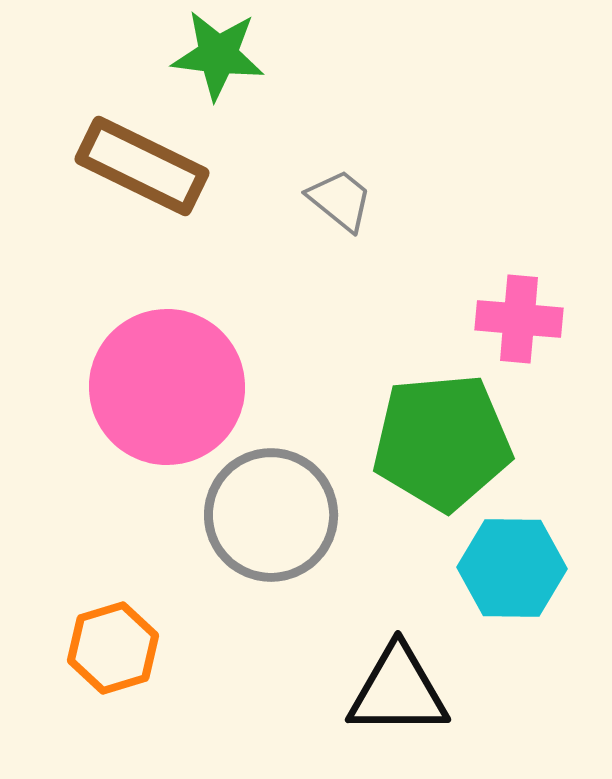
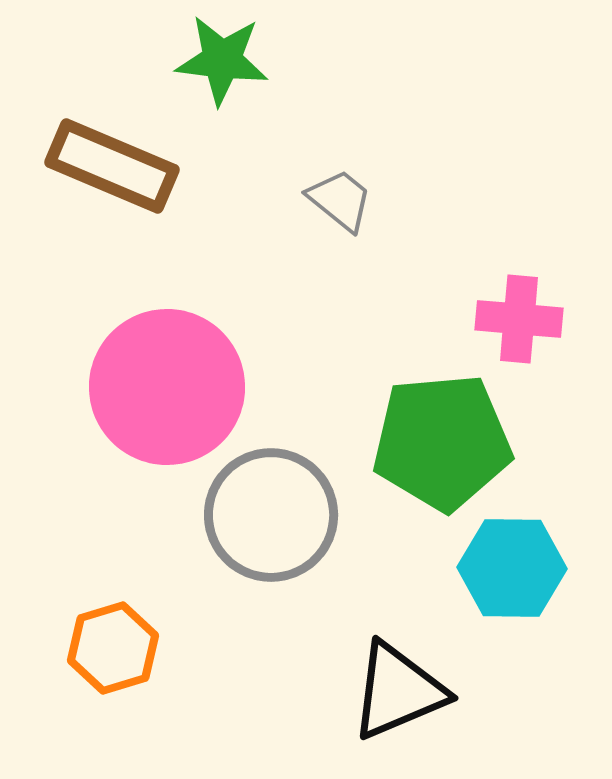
green star: moved 4 px right, 5 px down
brown rectangle: moved 30 px left; rotated 3 degrees counterclockwise
black triangle: rotated 23 degrees counterclockwise
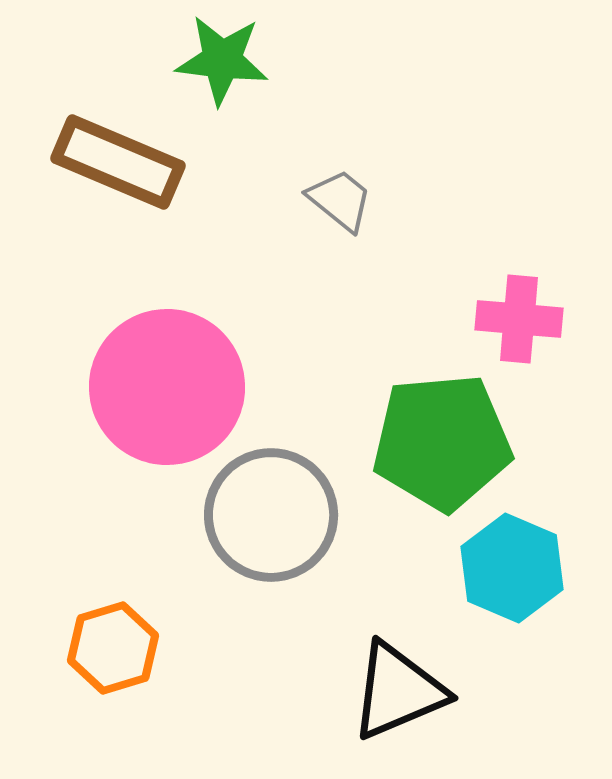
brown rectangle: moved 6 px right, 4 px up
cyan hexagon: rotated 22 degrees clockwise
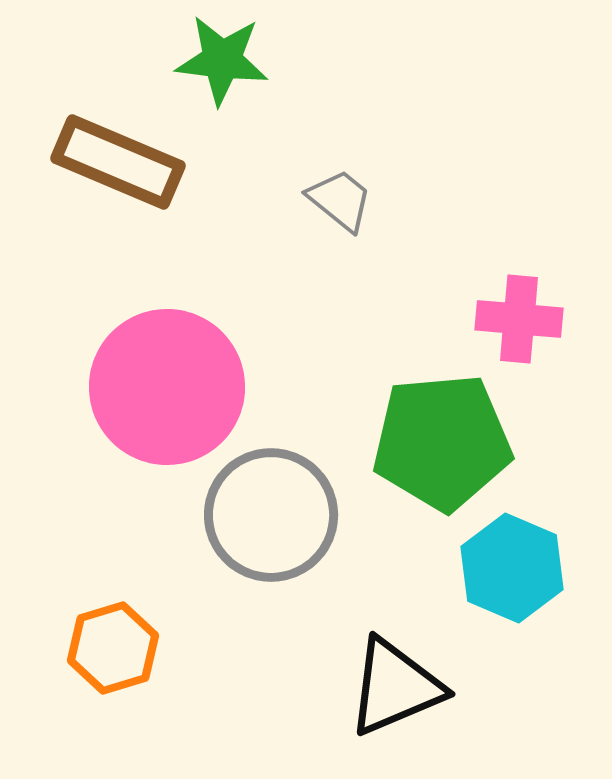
black triangle: moved 3 px left, 4 px up
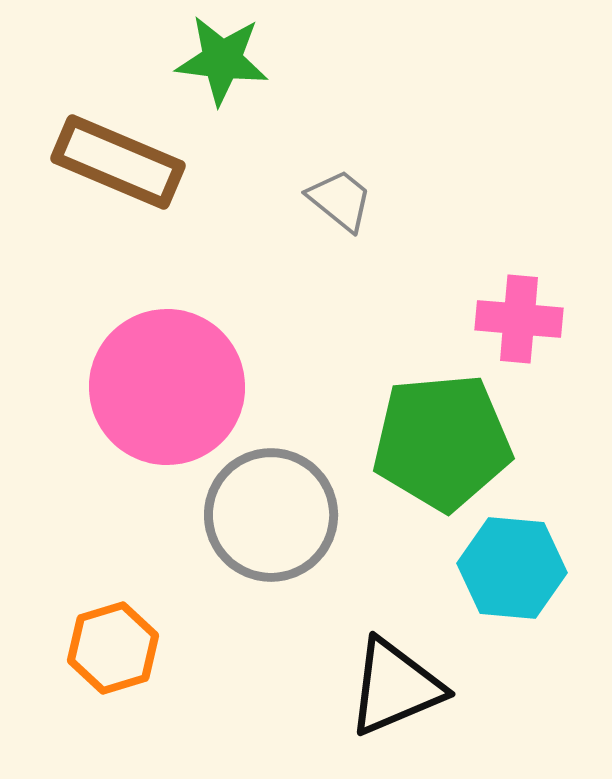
cyan hexagon: rotated 18 degrees counterclockwise
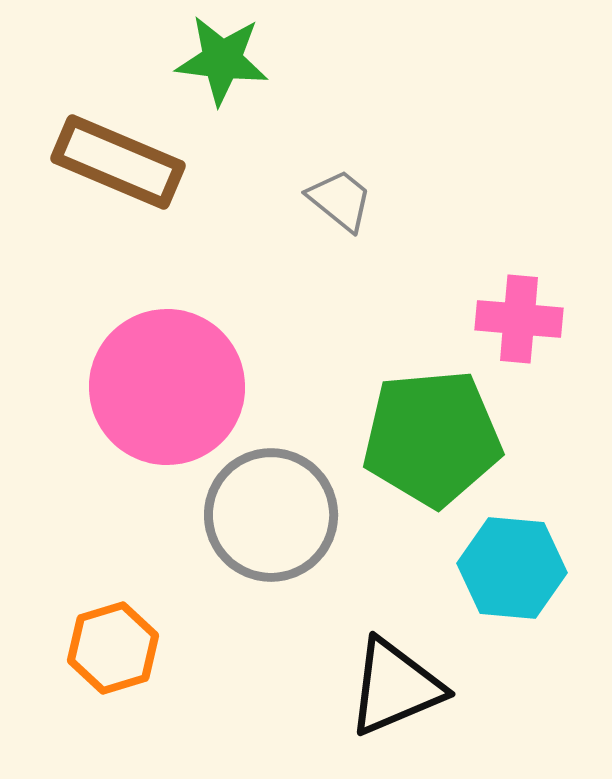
green pentagon: moved 10 px left, 4 px up
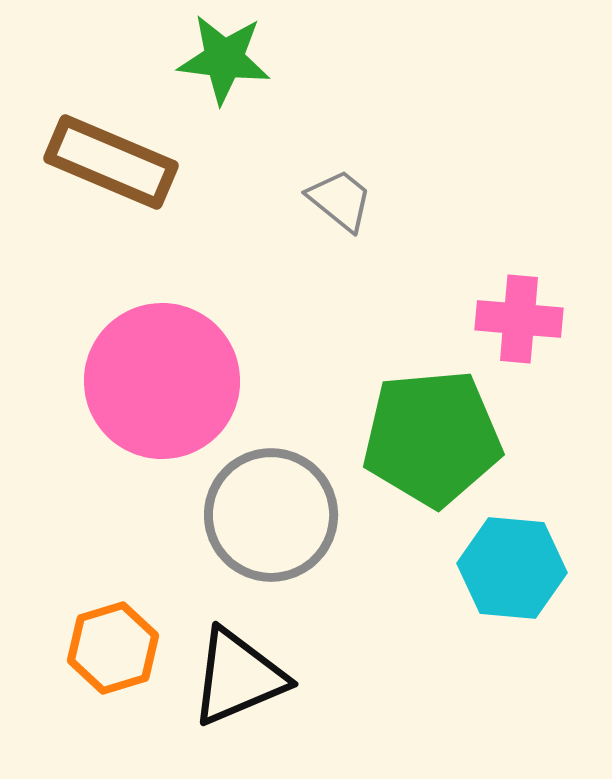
green star: moved 2 px right, 1 px up
brown rectangle: moved 7 px left
pink circle: moved 5 px left, 6 px up
black triangle: moved 157 px left, 10 px up
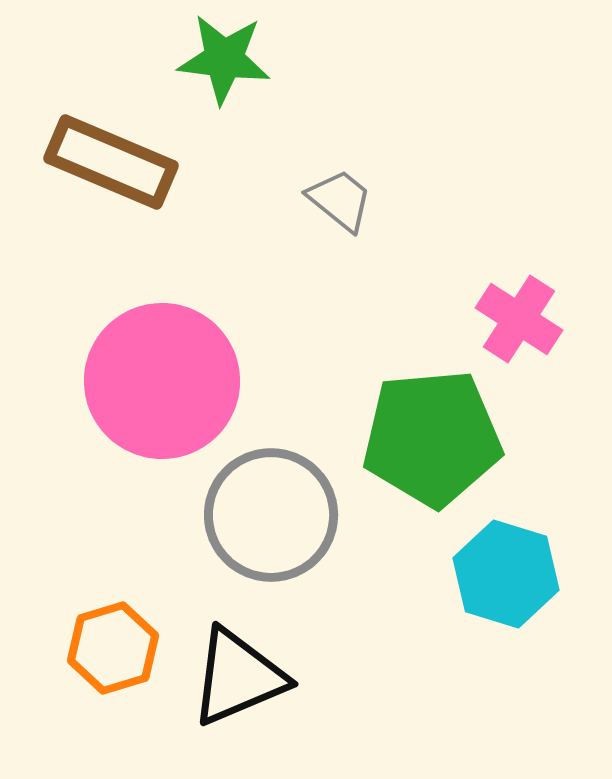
pink cross: rotated 28 degrees clockwise
cyan hexagon: moved 6 px left, 6 px down; rotated 12 degrees clockwise
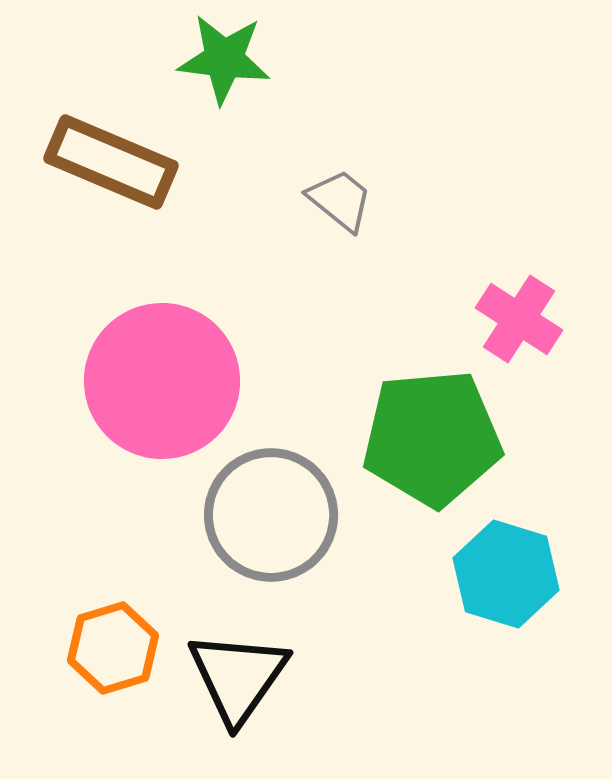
black triangle: rotated 32 degrees counterclockwise
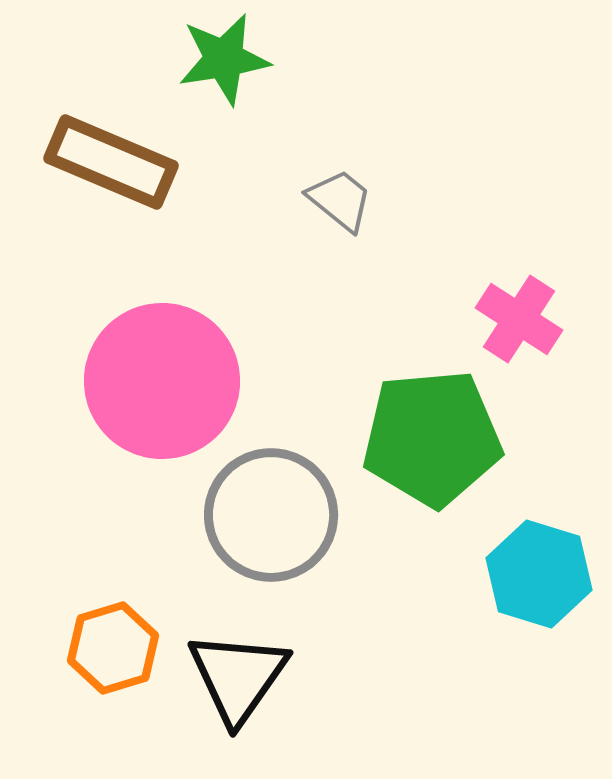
green star: rotated 16 degrees counterclockwise
cyan hexagon: moved 33 px right
